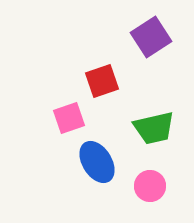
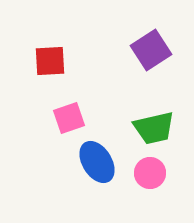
purple square: moved 13 px down
red square: moved 52 px left, 20 px up; rotated 16 degrees clockwise
pink circle: moved 13 px up
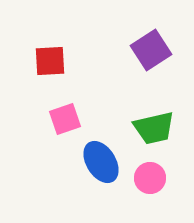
pink square: moved 4 px left, 1 px down
blue ellipse: moved 4 px right
pink circle: moved 5 px down
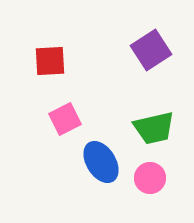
pink square: rotated 8 degrees counterclockwise
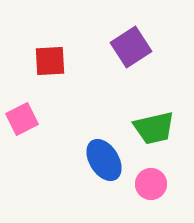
purple square: moved 20 px left, 3 px up
pink square: moved 43 px left
blue ellipse: moved 3 px right, 2 px up
pink circle: moved 1 px right, 6 px down
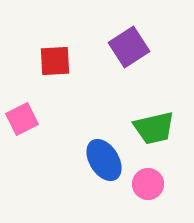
purple square: moved 2 px left
red square: moved 5 px right
pink circle: moved 3 px left
